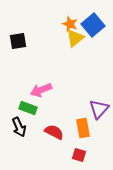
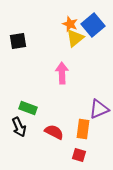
pink arrow: moved 21 px right, 17 px up; rotated 110 degrees clockwise
purple triangle: rotated 25 degrees clockwise
orange rectangle: moved 1 px down; rotated 18 degrees clockwise
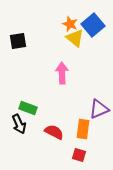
yellow triangle: rotated 42 degrees counterclockwise
black arrow: moved 3 px up
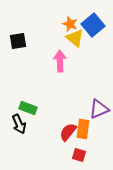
pink arrow: moved 2 px left, 12 px up
red semicircle: moved 14 px right; rotated 78 degrees counterclockwise
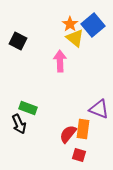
orange star: rotated 14 degrees clockwise
black square: rotated 36 degrees clockwise
purple triangle: rotated 45 degrees clockwise
red semicircle: moved 2 px down
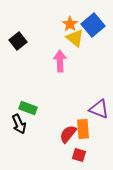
black square: rotated 24 degrees clockwise
orange rectangle: rotated 12 degrees counterclockwise
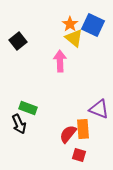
blue square: rotated 25 degrees counterclockwise
yellow triangle: moved 1 px left
